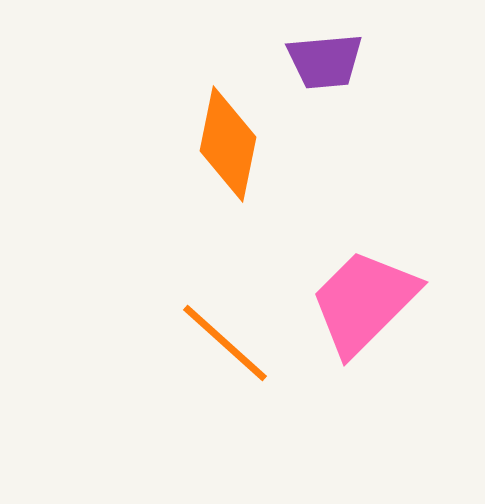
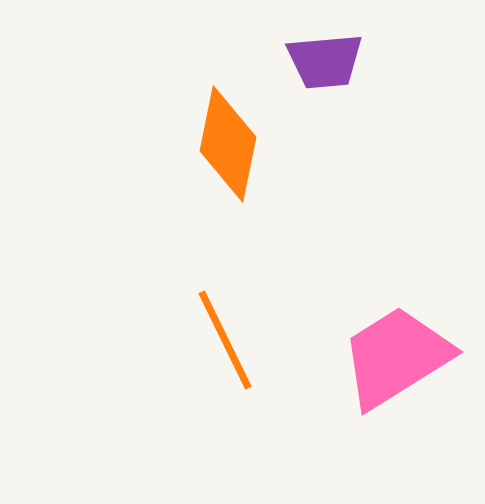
pink trapezoid: moved 32 px right, 55 px down; rotated 13 degrees clockwise
orange line: moved 3 px up; rotated 22 degrees clockwise
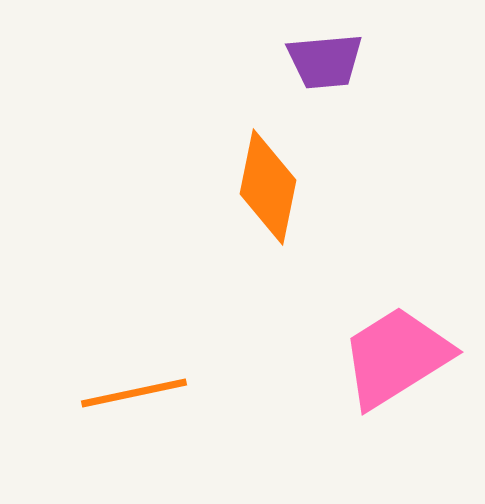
orange diamond: moved 40 px right, 43 px down
orange line: moved 91 px left, 53 px down; rotated 76 degrees counterclockwise
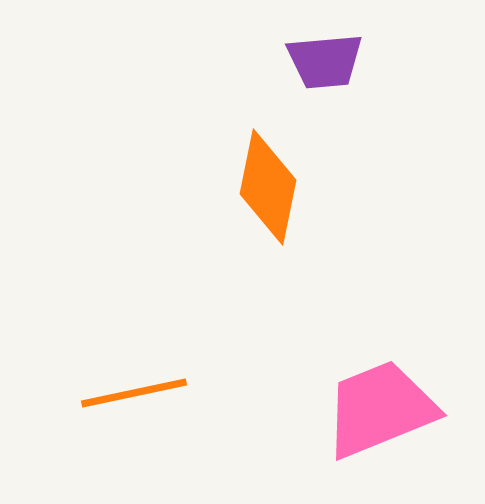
pink trapezoid: moved 16 px left, 52 px down; rotated 10 degrees clockwise
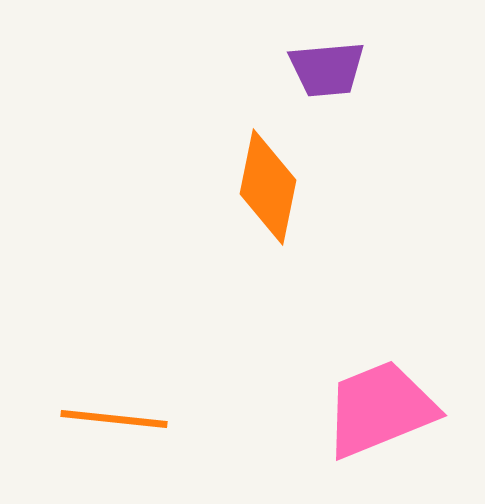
purple trapezoid: moved 2 px right, 8 px down
orange line: moved 20 px left, 26 px down; rotated 18 degrees clockwise
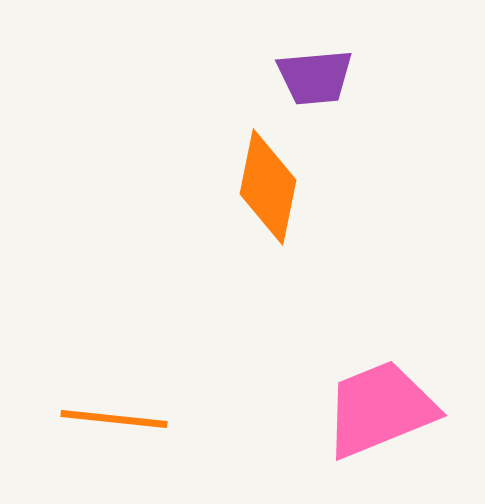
purple trapezoid: moved 12 px left, 8 px down
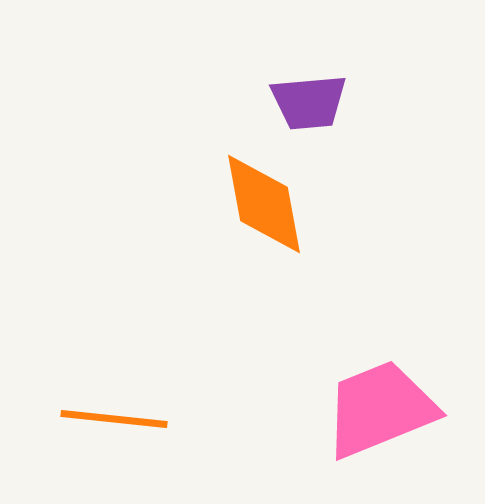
purple trapezoid: moved 6 px left, 25 px down
orange diamond: moved 4 px left, 17 px down; rotated 22 degrees counterclockwise
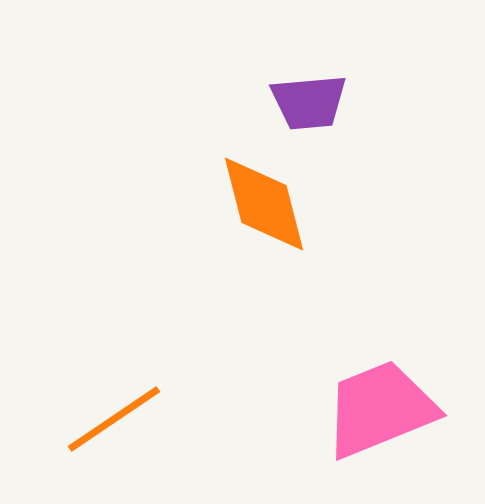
orange diamond: rotated 4 degrees counterclockwise
orange line: rotated 40 degrees counterclockwise
